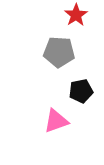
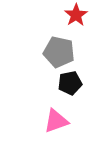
gray pentagon: rotated 8 degrees clockwise
black pentagon: moved 11 px left, 8 px up
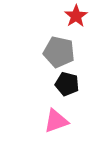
red star: moved 1 px down
black pentagon: moved 3 px left, 1 px down; rotated 25 degrees clockwise
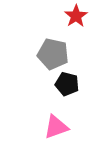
gray pentagon: moved 6 px left, 2 px down
pink triangle: moved 6 px down
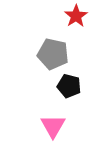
black pentagon: moved 2 px right, 2 px down
pink triangle: moved 3 px left, 1 px up; rotated 40 degrees counterclockwise
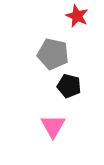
red star: moved 1 px right; rotated 15 degrees counterclockwise
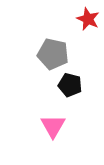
red star: moved 11 px right, 3 px down
black pentagon: moved 1 px right, 1 px up
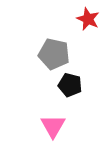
gray pentagon: moved 1 px right
